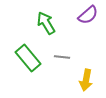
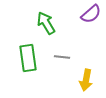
purple semicircle: moved 3 px right, 1 px up
green rectangle: rotated 32 degrees clockwise
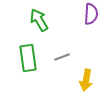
purple semicircle: rotated 45 degrees counterclockwise
green arrow: moved 7 px left, 3 px up
gray line: rotated 28 degrees counterclockwise
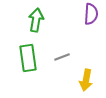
green arrow: moved 3 px left; rotated 40 degrees clockwise
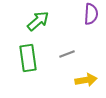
green arrow: moved 2 px right, 1 px down; rotated 40 degrees clockwise
gray line: moved 5 px right, 3 px up
yellow arrow: rotated 110 degrees counterclockwise
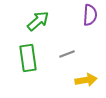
purple semicircle: moved 1 px left, 1 px down
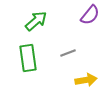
purple semicircle: rotated 35 degrees clockwise
green arrow: moved 2 px left
gray line: moved 1 px right, 1 px up
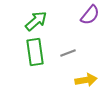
green rectangle: moved 7 px right, 6 px up
